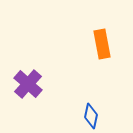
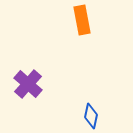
orange rectangle: moved 20 px left, 24 px up
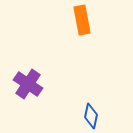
purple cross: rotated 8 degrees counterclockwise
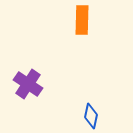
orange rectangle: rotated 12 degrees clockwise
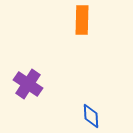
blue diamond: rotated 15 degrees counterclockwise
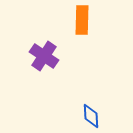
purple cross: moved 16 px right, 28 px up
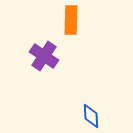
orange rectangle: moved 11 px left
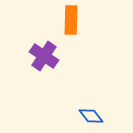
blue diamond: rotated 35 degrees counterclockwise
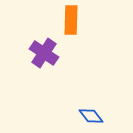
purple cross: moved 3 px up
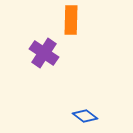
blue diamond: moved 6 px left; rotated 15 degrees counterclockwise
